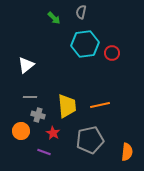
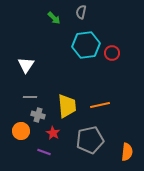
cyan hexagon: moved 1 px right, 1 px down
white triangle: rotated 18 degrees counterclockwise
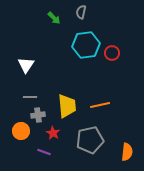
gray cross: rotated 24 degrees counterclockwise
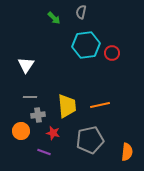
red star: rotated 16 degrees counterclockwise
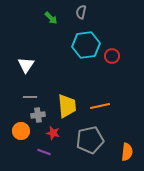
green arrow: moved 3 px left
red circle: moved 3 px down
orange line: moved 1 px down
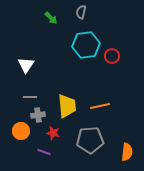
gray pentagon: rotated 8 degrees clockwise
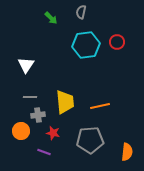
red circle: moved 5 px right, 14 px up
yellow trapezoid: moved 2 px left, 4 px up
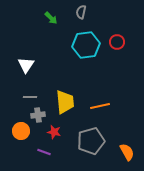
red star: moved 1 px right, 1 px up
gray pentagon: moved 1 px right, 1 px down; rotated 12 degrees counterclockwise
orange semicircle: rotated 36 degrees counterclockwise
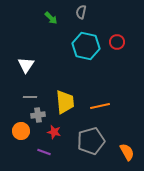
cyan hexagon: moved 1 px down; rotated 20 degrees clockwise
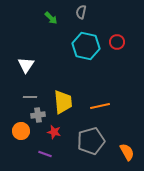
yellow trapezoid: moved 2 px left
purple line: moved 1 px right, 2 px down
